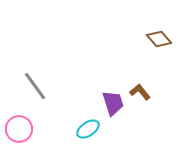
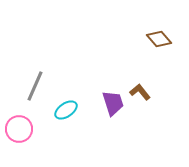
gray line: rotated 60 degrees clockwise
cyan ellipse: moved 22 px left, 19 px up
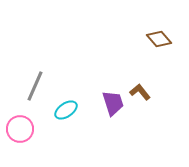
pink circle: moved 1 px right
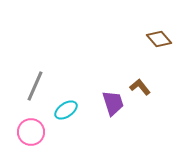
brown L-shape: moved 5 px up
pink circle: moved 11 px right, 3 px down
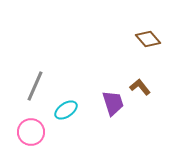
brown diamond: moved 11 px left
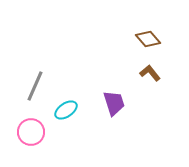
brown L-shape: moved 10 px right, 14 px up
purple trapezoid: moved 1 px right
